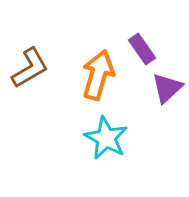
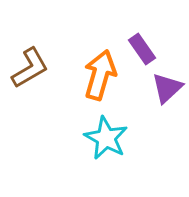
orange arrow: moved 2 px right
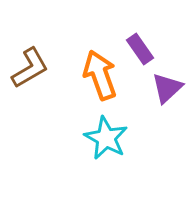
purple rectangle: moved 2 px left
orange arrow: rotated 36 degrees counterclockwise
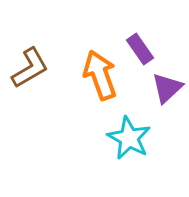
cyan star: moved 23 px right
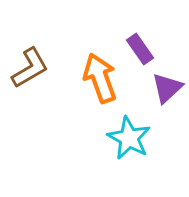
orange arrow: moved 3 px down
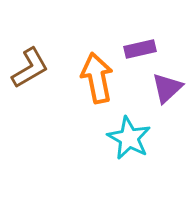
purple rectangle: rotated 68 degrees counterclockwise
orange arrow: moved 3 px left; rotated 9 degrees clockwise
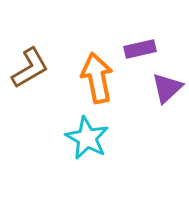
cyan star: moved 42 px left
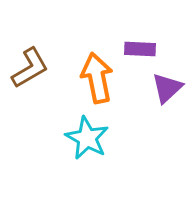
purple rectangle: rotated 16 degrees clockwise
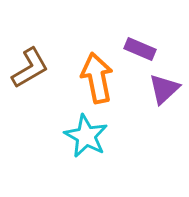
purple rectangle: rotated 20 degrees clockwise
purple triangle: moved 3 px left, 1 px down
cyan star: moved 1 px left, 2 px up
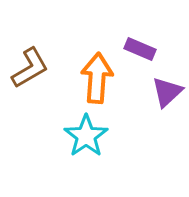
orange arrow: rotated 15 degrees clockwise
purple triangle: moved 3 px right, 3 px down
cyan star: rotated 9 degrees clockwise
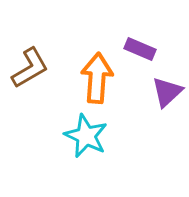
cyan star: rotated 12 degrees counterclockwise
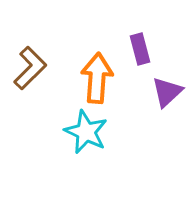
purple rectangle: rotated 52 degrees clockwise
brown L-shape: rotated 15 degrees counterclockwise
cyan star: moved 4 px up
